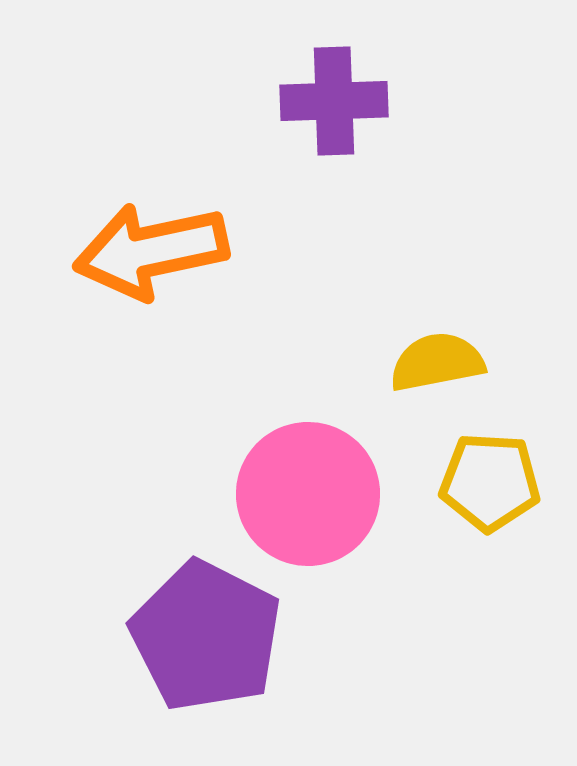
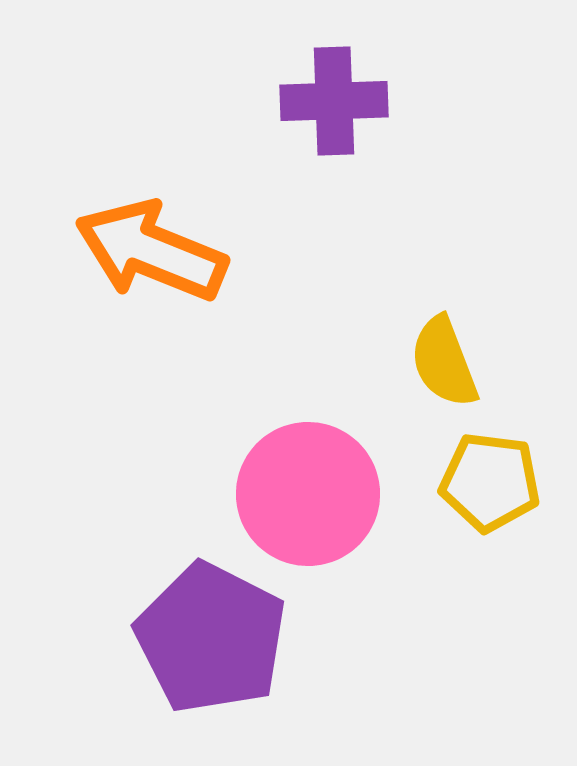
orange arrow: rotated 34 degrees clockwise
yellow semicircle: moved 7 px right; rotated 100 degrees counterclockwise
yellow pentagon: rotated 4 degrees clockwise
purple pentagon: moved 5 px right, 2 px down
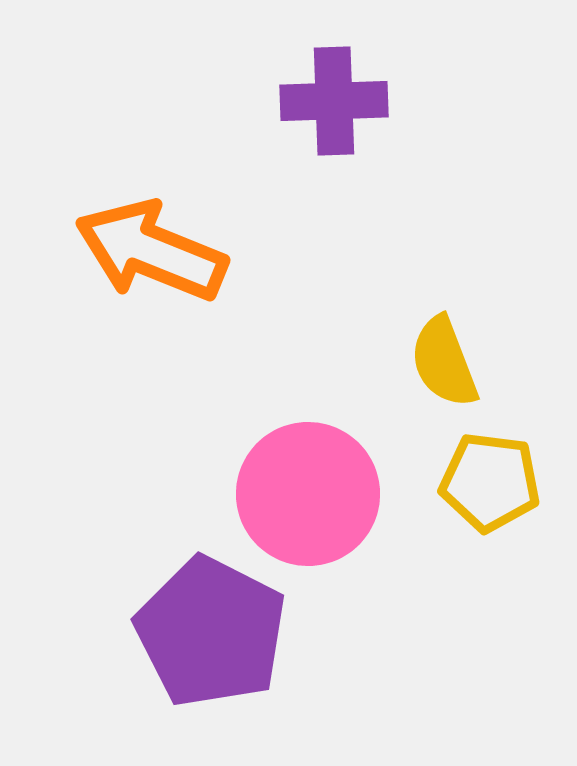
purple pentagon: moved 6 px up
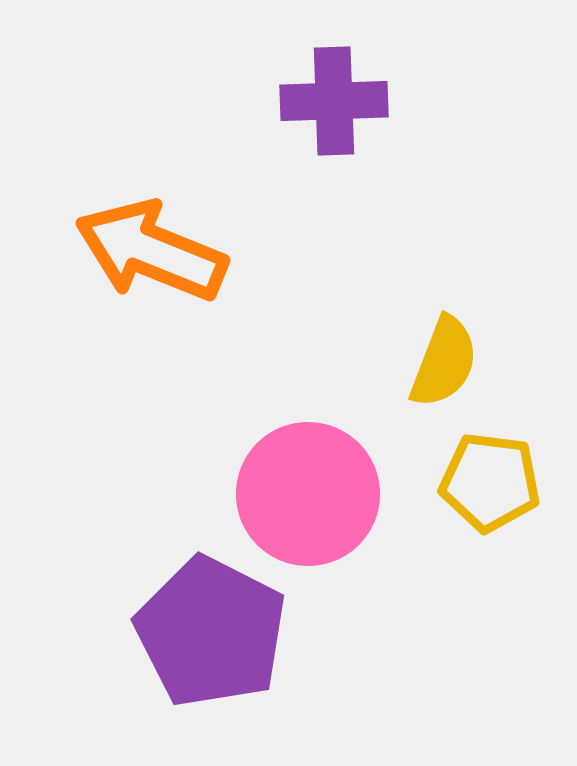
yellow semicircle: rotated 138 degrees counterclockwise
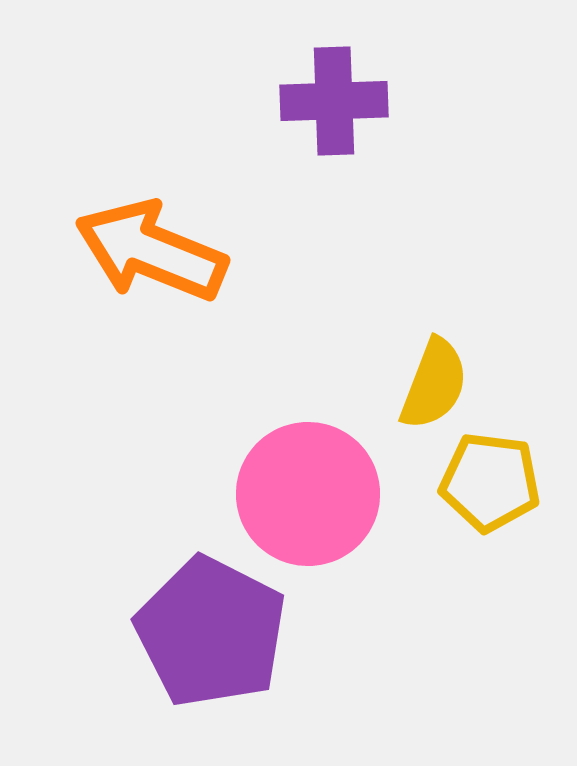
yellow semicircle: moved 10 px left, 22 px down
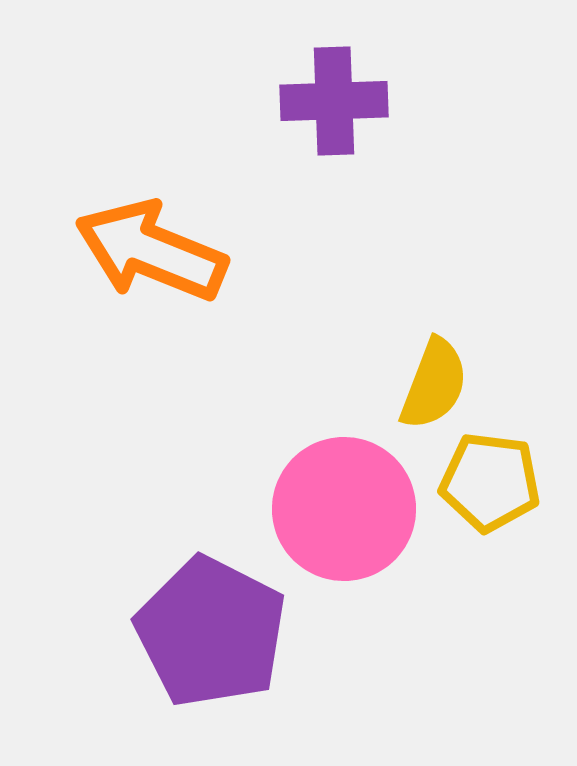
pink circle: moved 36 px right, 15 px down
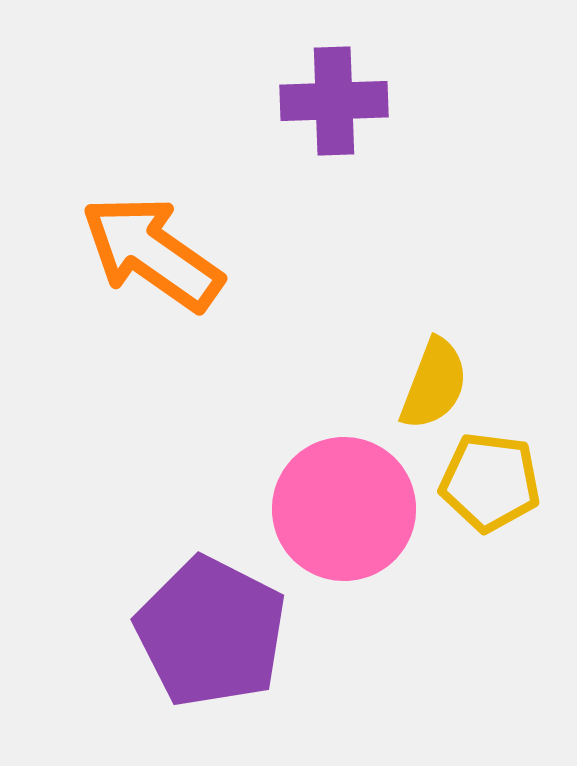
orange arrow: moved 1 px right, 2 px down; rotated 13 degrees clockwise
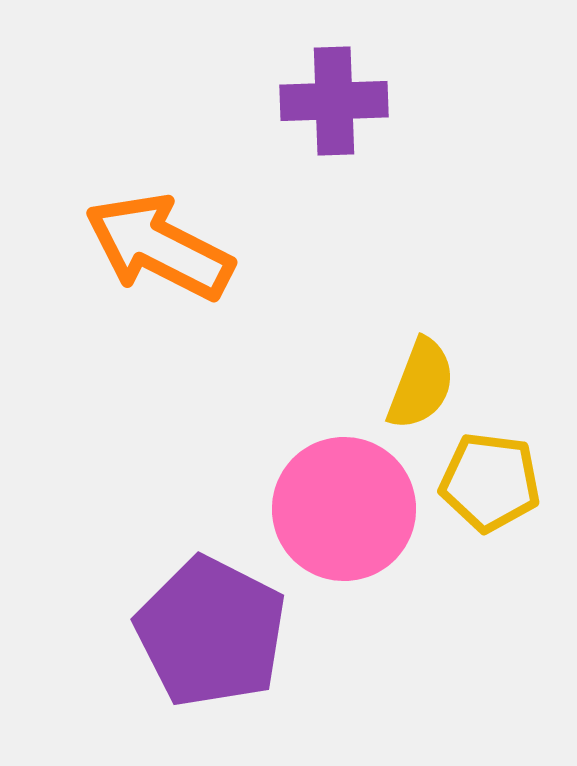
orange arrow: moved 7 px right, 6 px up; rotated 8 degrees counterclockwise
yellow semicircle: moved 13 px left
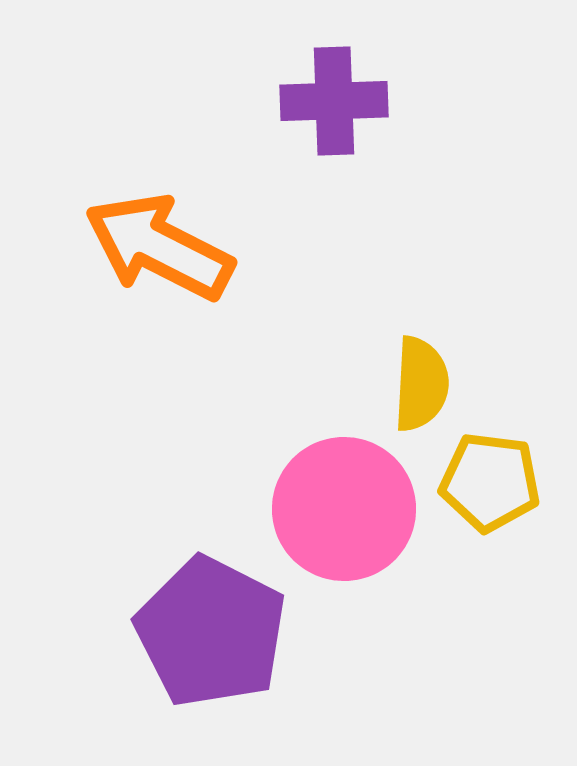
yellow semicircle: rotated 18 degrees counterclockwise
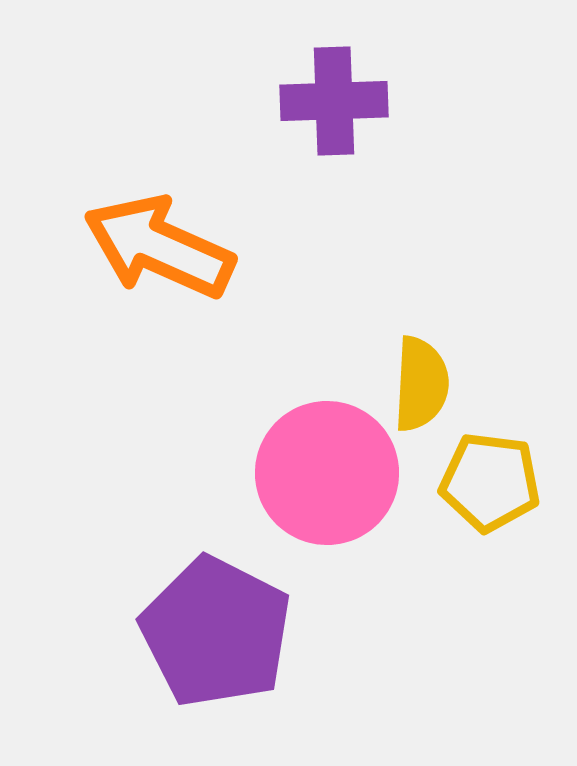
orange arrow: rotated 3 degrees counterclockwise
pink circle: moved 17 px left, 36 px up
purple pentagon: moved 5 px right
